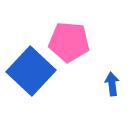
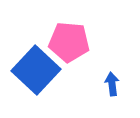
blue square: moved 5 px right, 1 px up
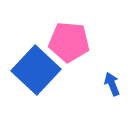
blue arrow: rotated 15 degrees counterclockwise
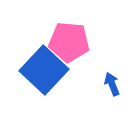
blue square: moved 8 px right
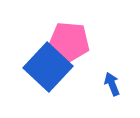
blue square: moved 4 px right, 3 px up
